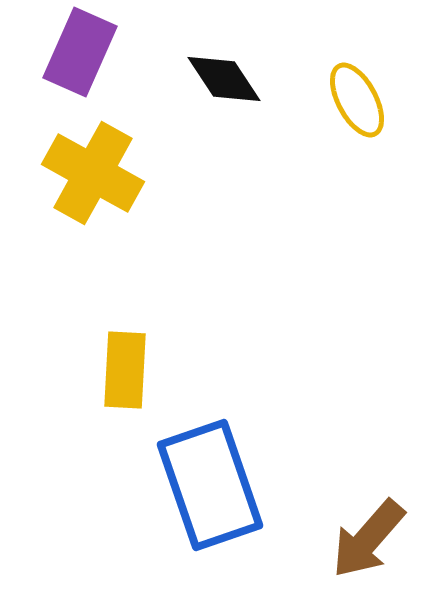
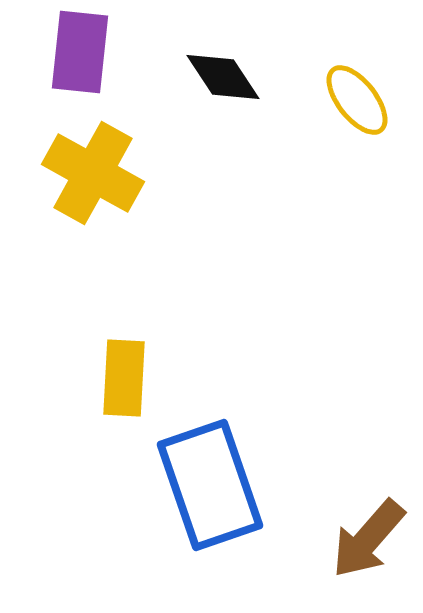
purple rectangle: rotated 18 degrees counterclockwise
black diamond: moved 1 px left, 2 px up
yellow ellipse: rotated 10 degrees counterclockwise
yellow rectangle: moved 1 px left, 8 px down
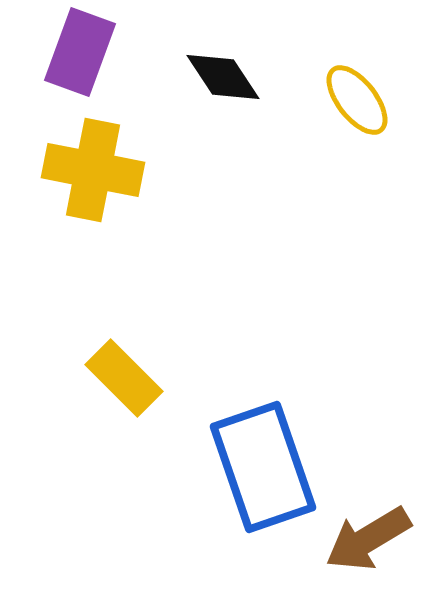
purple rectangle: rotated 14 degrees clockwise
yellow cross: moved 3 px up; rotated 18 degrees counterclockwise
yellow rectangle: rotated 48 degrees counterclockwise
blue rectangle: moved 53 px right, 18 px up
brown arrow: rotated 18 degrees clockwise
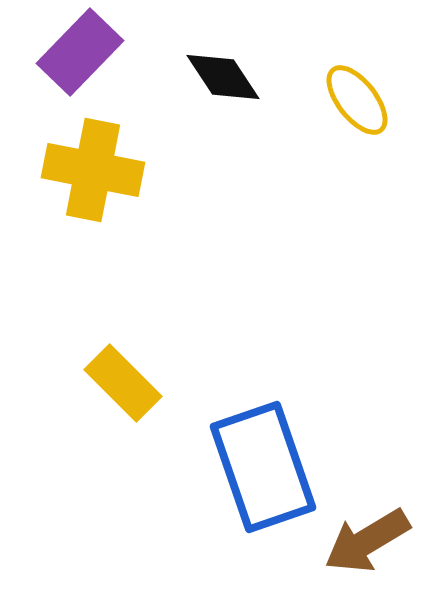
purple rectangle: rotated 24 degrees clockwise
yellow rectangle: moved 1 px left, 5 px down
brown arrow: moved 1 px left, 2 px down
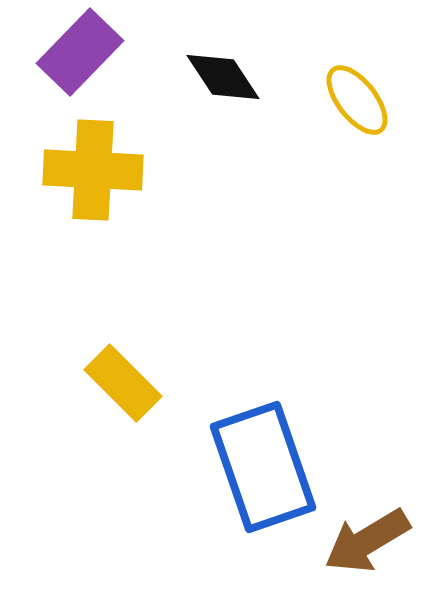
yellow cross: rotated 8 degrees counterclockwise
